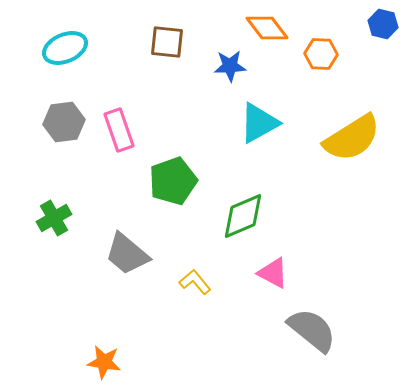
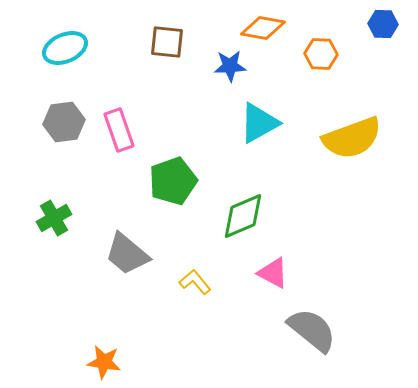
blue hexagon: rotated 12 degrees counterclockwise
orange diamond: moved 4 px left; rotated 42 degrees counterclockwise
yellow semicircle: rotated 12 degrees clockwise
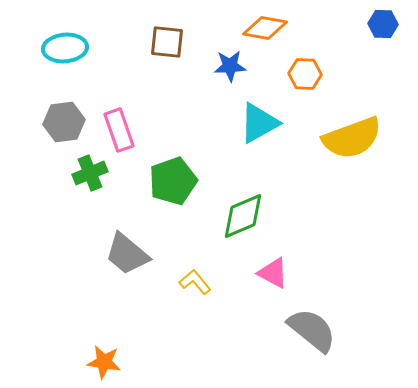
orange diamond: moved 2 px right
cyan ellipse: rotated 18 degrees clockwise
orange hexagon: moved 16 px left, 20 px down
green cross: moved 36 px right, 45 px up; rotated 8 degrees clockwise
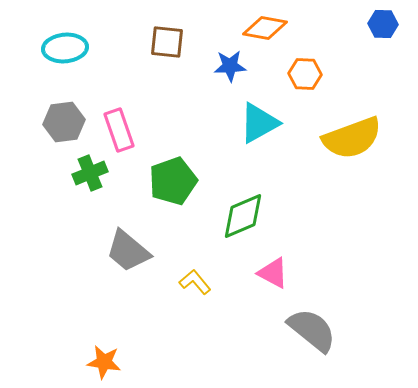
gray trapezoid: moved 1 px right, 3 px up
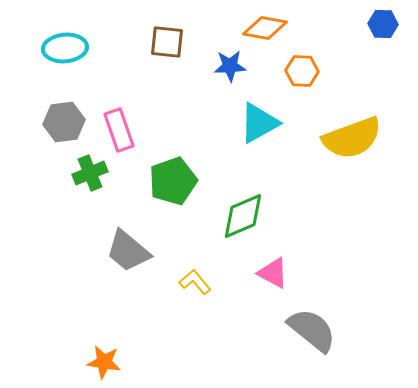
orange hexagon: moved 3 px left, 3 px up
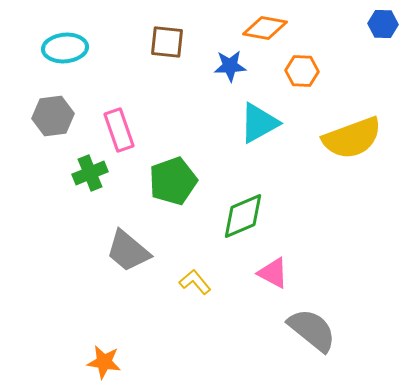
gray hexagon: moved 11 px left, 6 px up
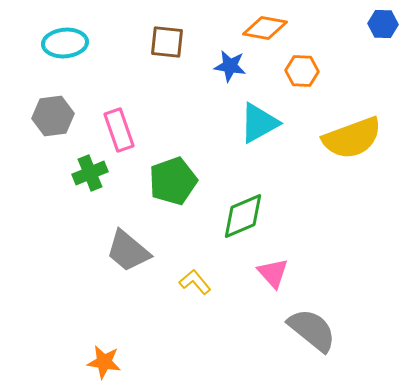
cyan ellipse: moved 5 px up
blue star: rotated 12 degrees clockwise
pink triangle: rotated 20 degrees clockwise
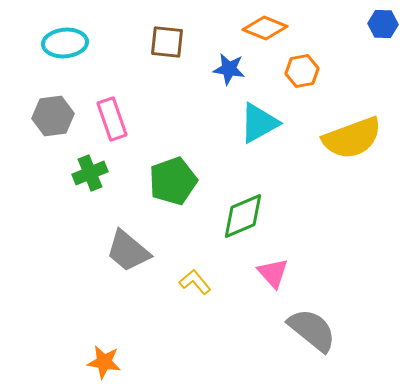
orange diamond: rotated 12 degrees clockwise
blue star: moved 1 px left, 3 px down
orange hexagon: rotated 12 degrees counterclockwise
pink rectangle: moved 7 px left, 11 px up
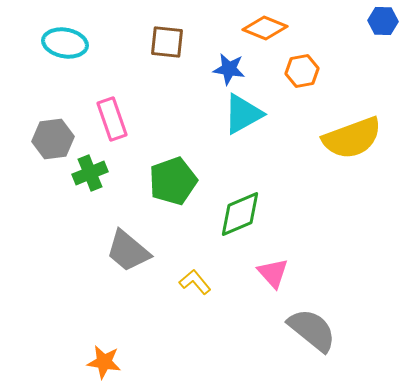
blue hexagon: moved 3 px up
cyan ellipse: rotated 15 degrees clockwise
gray hexagon: moved 23 px down
cyan triangle: moved 16 px left, 9 px up
green diamond: moved 3 px left, 2 px up
